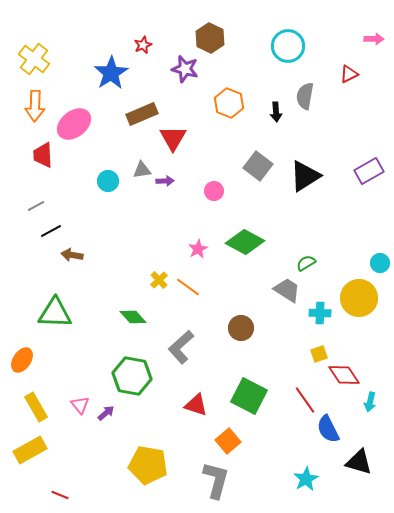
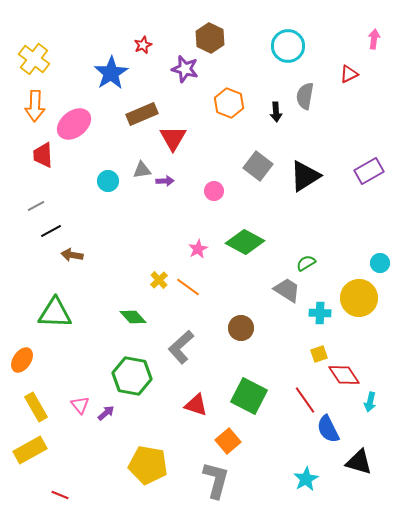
pink arrow at (374, 39): rotated 84 degrees counterclockwise
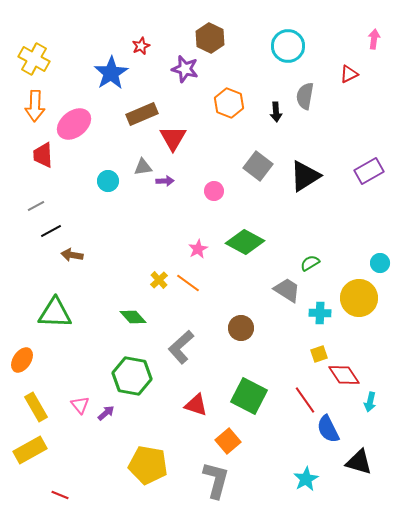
red star at (143, 45): moved 2 px left, 1 px down
yellow cross at (34, 59): rotated 8 degrees counterclockwise
gray triangle at (142, 170): moved 1 px right, 3 px up
green semicircle at (306, 263): moved 4 px right
orange line at (188, 287): moved 4 px up
